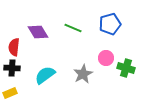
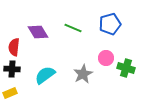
black cross: moved 1 px down
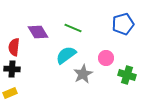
blue pentagon: moved 13 px right
green cross: moved 1 px right, 7 px down
cyan semicircle: moved 21 px right, 20 px up
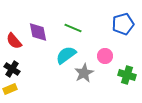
purple diamond: rotated 20 degrees clockwise
red semicircle: moved 6 px up; rotated 48 degrees counterclockwise
pink circle: moved 1 px left, 2 px up
black cross: rotated 28 degrees clockwise
gray star: moved 1 px right, 1 px up
yellow rectangle: moved 4 px up
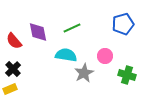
green line: moved 1 px left; rotated 48 degrees counterclockwise
cyan semicircle: rotated 45 degrees clockwise
black cross: moved 1 px right; rotated 14 degrees clockwise
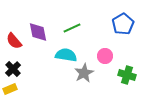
blue pentagon: rotated 15 degrees counterclockwise
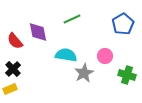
green line: moved 9 px up
red semicircle: moved 1 px right
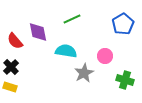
cyan semicircle: moved 4 px up
black cross: moved 2 px left, 2 px up
green cross: moved 2 px left, 5 px down
yellow rectangle: moved 2 px up; rotated 40 degrees clockwise
